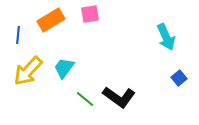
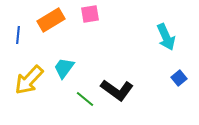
yellow arrow: moved 1 px right, 9 px down
black L-shape: moved 2 px left, 7 px up
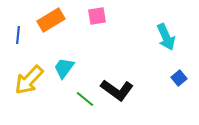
pink square: moved 7 px right, 2 px down
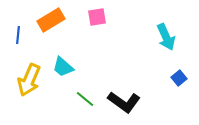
pink square: moved 1 px down
cyan trapezoid: moved 1 px left, 1 px up; rotated 85 degrees counterclockwise
yellow arrow: rotated 20 degrees counterclockwise
black L-shape: moved 7 px right, 12 px down
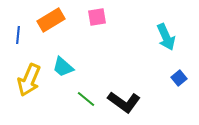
green line: moved 1 px right
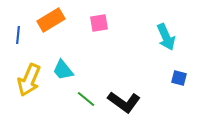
pink square: moved 2 px right, 6 px down
cyan trapezoid: moved 3 px down; rotated 10 degrees clockwise
blue square: rotated 35 degrees counterclockwise
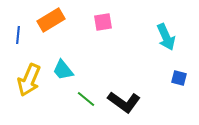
pink square: moved 4 px right, 1 px up
